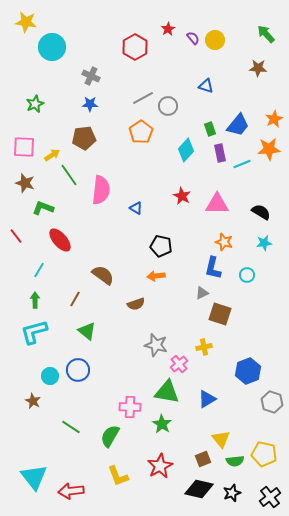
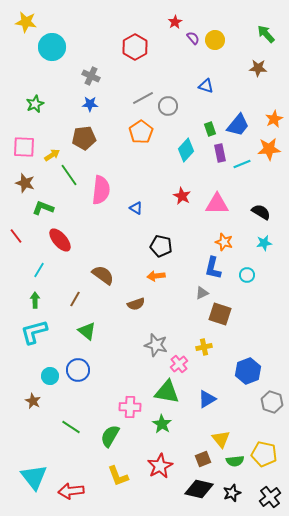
red star at (168, 29): moved 7 px right, 7 px up
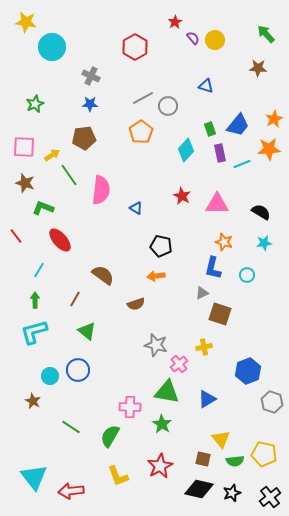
brown square at (203, 459): rotated 35 degrees clockwise
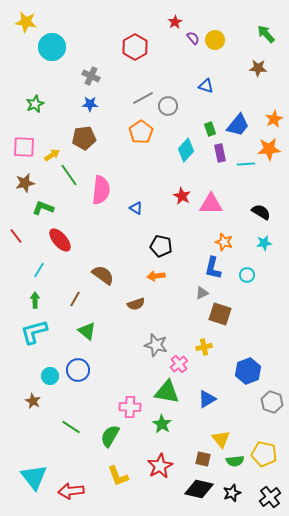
cyan line at (242, 164): moved 4 px right; rotated 18 degrees clockwise
brown star at (25, 183): rotated 30 degrees counterclockwise
pink triangle at (217, 204): moved 6 px left
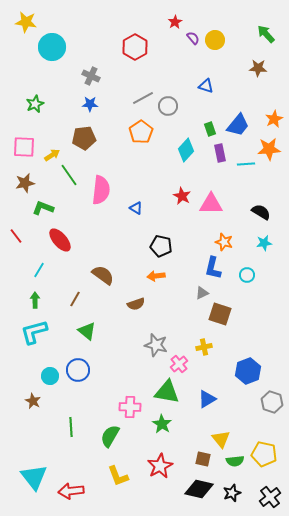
green line at (71, 427): rotated 54 degrees clockwise
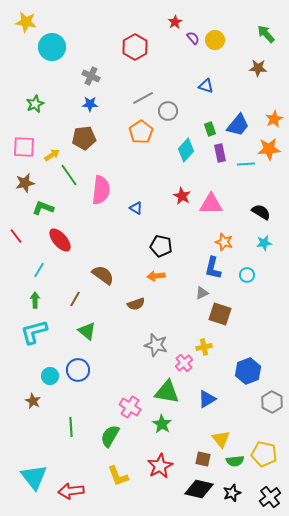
gray circle at (168, 106): moved 5 px down
pink cross at (179, 364): moved 5 px right, 1 px up
gray hexagon at (272, 402): rotated 10 degrees clockwise
pink cross at (130, 407): rotated 30 degrees clockwise
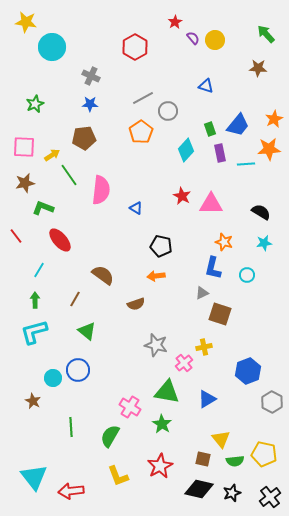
cyan circle at (50, 376): moved 3 px right, 2 px down
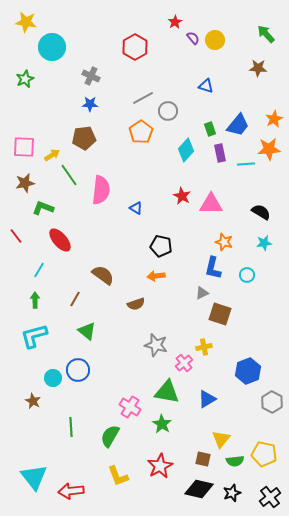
green star at (35, 104): moved 10 px left, 25 px up
cyan L-shape at (34, 332): moved 4 px down
yellow triangle at (221, 439): rotated 18 degrees clockwise
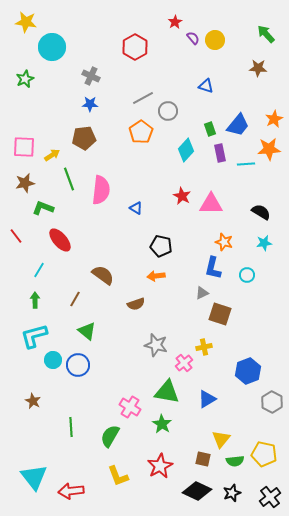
green line at (69, 175): moved 4 px down; rotated 15 degrees clockwise
blue circle at (78, 370): moved 5 px up
cyan circle at (53, 378): moved 18 px up
black diamond at (199, 489): moved 2 px left, 2 px down; rotated 12 degrees clockwise
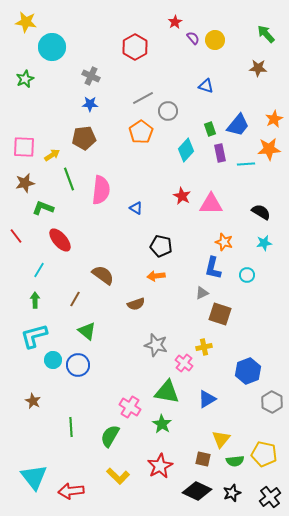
pink cross at (184, 363): rotated 12 degrees counterclockwise
yellow L-shape at (118, 476): rotated 25 degrees counterclockwise
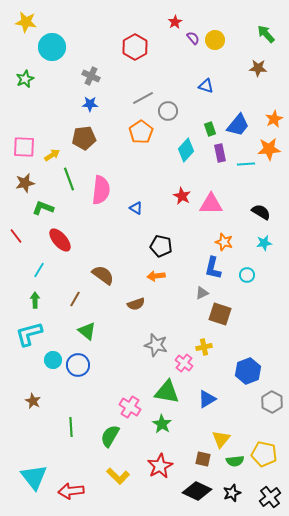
cyan L-shape at (34, 336): moved 5 px left, 2 px up
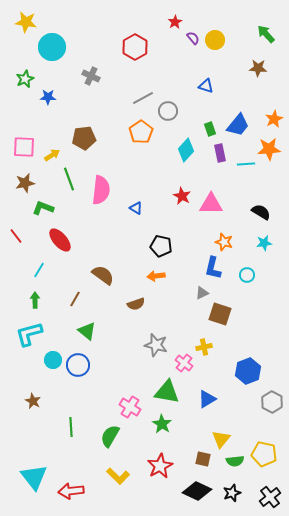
blue star at (90, 104): moved 42 px left, 7 px up
